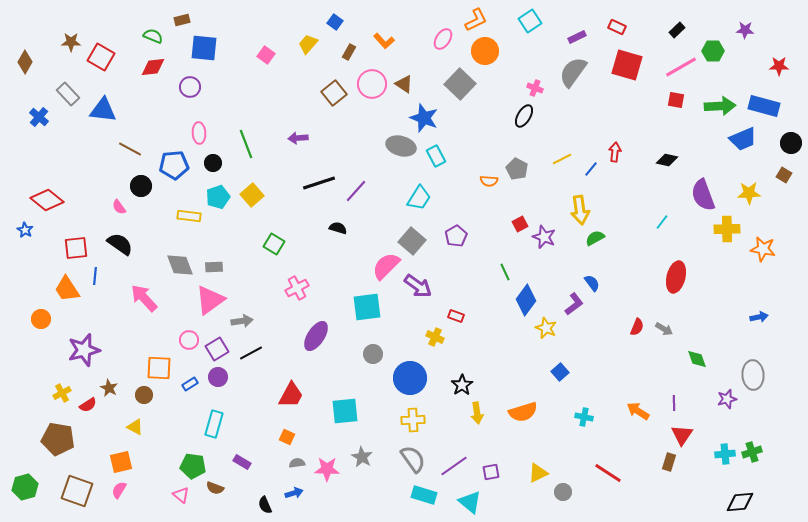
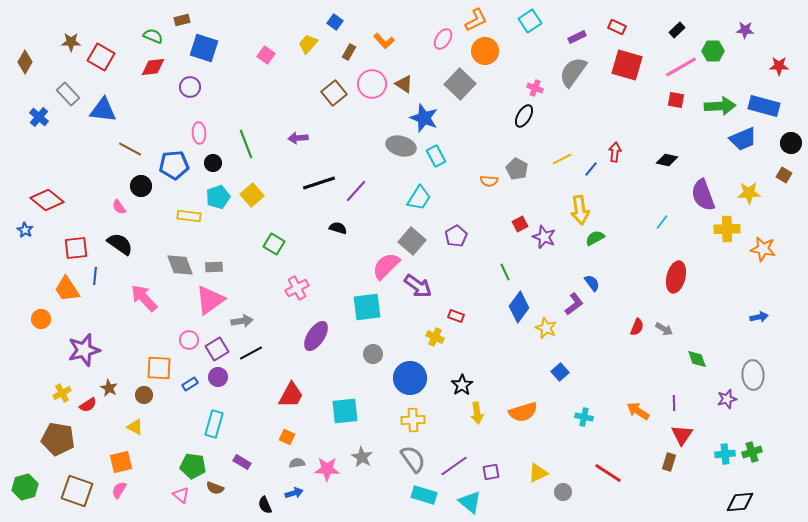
blue square at (204, 48): rotated 12 degrees clockwise
blue diamond at (526, 300): moved 7 px left, 7 px down
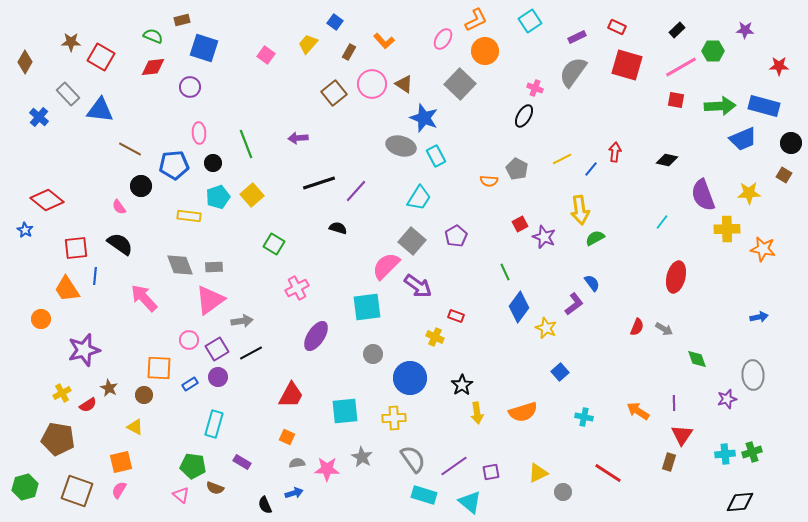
blue triangle at (103, 110): moved 3 px left
yellow cross at (413, 420): moved 19 px left, 2 px up
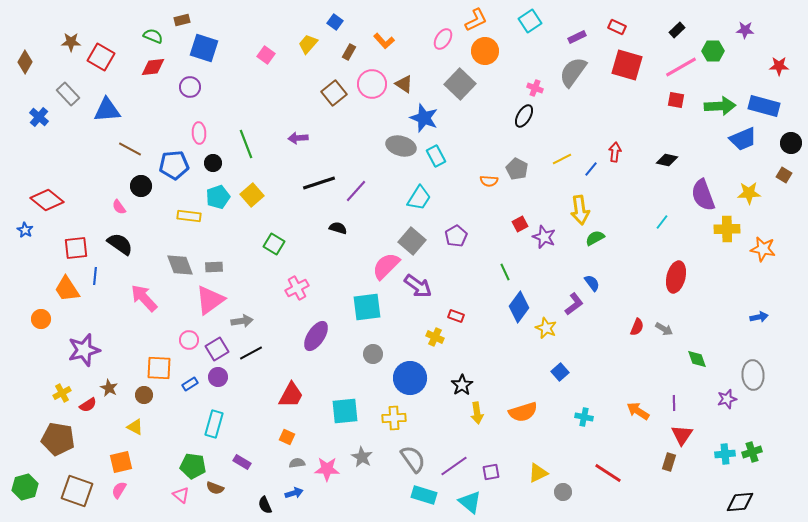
blue triangle at (100, 110): moved 7 px right; rotated 12 degrees counterclockwise
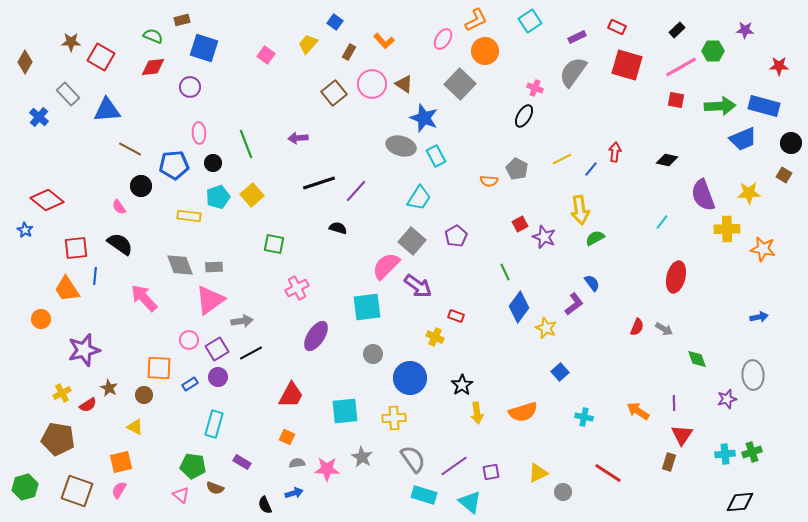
green square at (274, 244): rotated 20 degrees counterclockwise
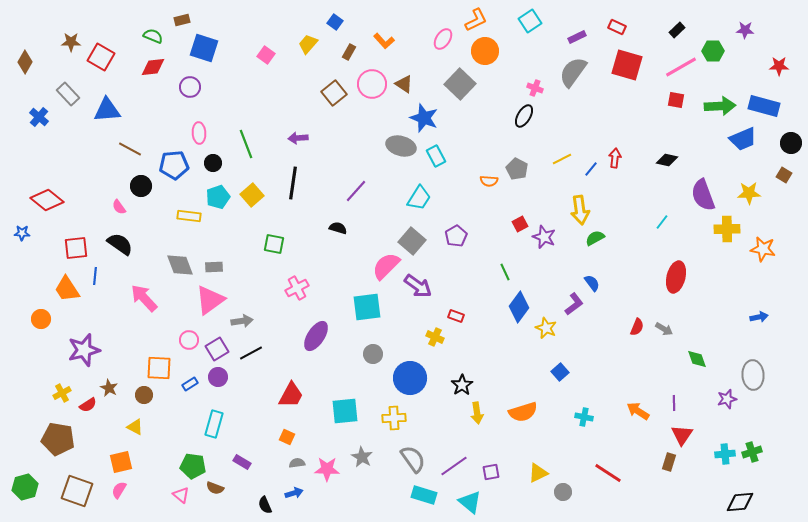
red arrow at (615, 152): moved 6 px down
black line at (319, 183): moved 26 px left; rotated 64 degrees counterclockwise
blue star at (25, 230): moved 3 px left, 3 px down; rotated 28 degrees counterclockwise
